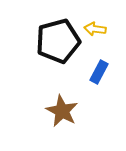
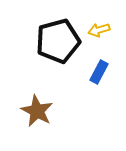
yellow arrow: moved 4 px right, 1 px down; rotated 25 degrees counterclockwise
brown star: moved 25 px left
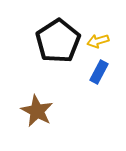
yellow arrow: moved 1 px left, 11 px down
black pentagon: rotated 18 degrees counterclockwise
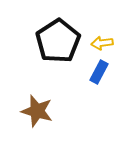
yellow arrow: moved 4 px right, 2 px down; rotated 10 degrees clockwise
brown star: rotated 12 degrees counterclockwise
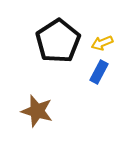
yellow arrow: rotated 15 degrees counterclockwise
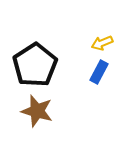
black pentagon: moved 23 px left, 24 px down
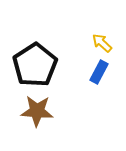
yellow arrow: rotated 65 degrees clockwise
brown star: rotated 12 degrees counterclockwise
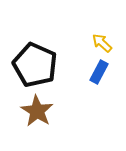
black pentagon: rotated 15 degrees counterclockwise
brown star: rotated 28 degrees clockwise
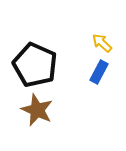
brown star: moved 1 px up; rotated 8 degrees counterclockwise
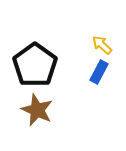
yellow arrow: moved 2 px down
black pentagon: rotated 12 degrees clockwise
